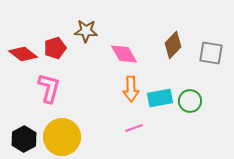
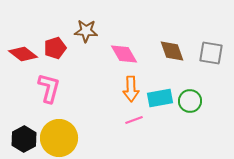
brown diamond: moved 1 px left, 6 px down; rotated 64 degrees counterclockwise
pink line: moved 8 px up
yellow circle: moved 3 px left, 1 px down
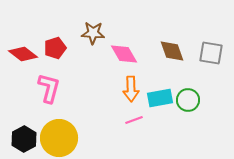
brown star: moved 7 px right, 2 px down
green circle: moved 2 px left, 1 px up
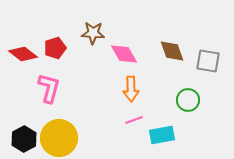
gray square: moved 3 px left, 8 px down
cyan rectangle: moved 2 px right, 37 px down
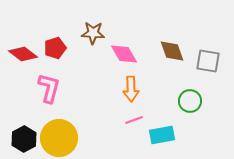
green circle: moved 2 px right, 1 px down
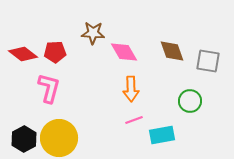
red pentagon: moved 4 px down; rotated 15 degrees clockwise
pink diamond: moved 2 px up
